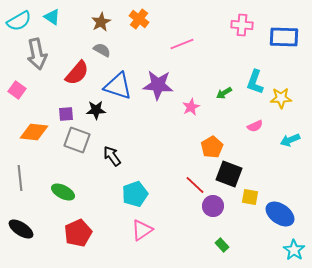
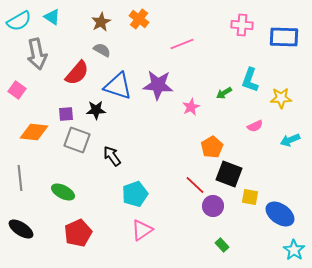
cyan L-shape: moved 5 px left, 2 px up
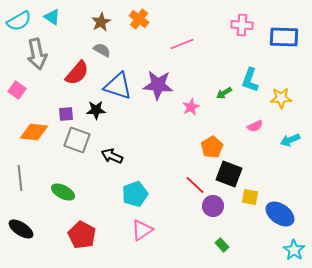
black arrow: rotated 30 degrees counterclockwise
red pentagon: moved 4 px right, 2 px down; rotated 20 degrees counterclockwise
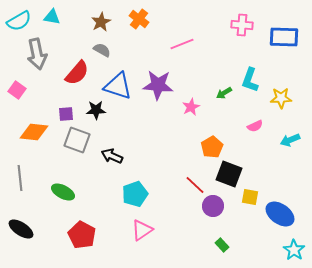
cyan triangle: rotated 24 degrees counterclockwise
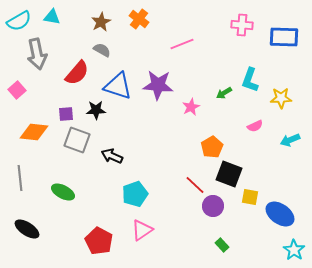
pink square: rotated 12 degrees clockwise
black ellipse: moved 6 px right
red pentagon: moved 17 px right, 6 px down
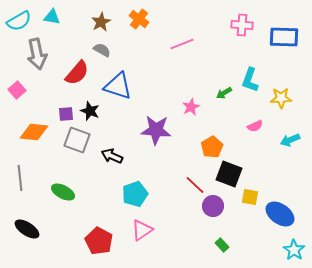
purple star: moved 2 px left, 45 px down
black star: moved 6 px left, 1 px down; rotated 24 degrees clockwise
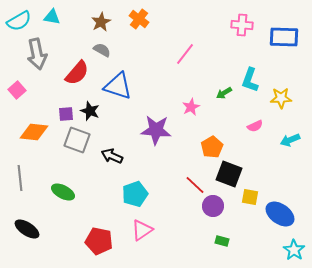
pink line: moved 3 px right, 10 px down; rotated 30 degrees counterclockwise
red pentagon: rotated 16 degrees counterclockwise
green rectangle: moved 4 px up; rotated 32 degrees counterclockwise
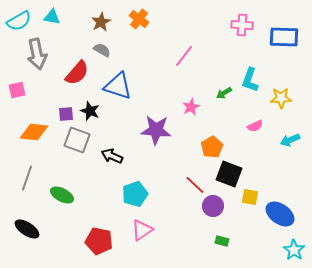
pink line: moved 1 px left, 2 px down
pink square: rotated 30 degrees clockwise
gray line: moved 7 px right; rotated 25 degrees clockwise
green ellipse: moved 1 px left, 3 px down
